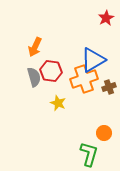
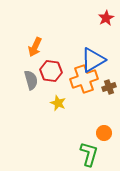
gray semicircle: moved 3 px left, 3 px down
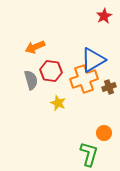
red star: moved 2 px left, 2 px up
orange arrow: rotated 42 degrees clockwise
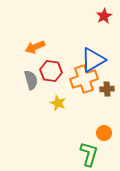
brown cross: moved 2 px left, 2 px down; rotated 16 degrees clockwise
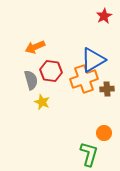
yellow star: moved 16 px left, 1 px up
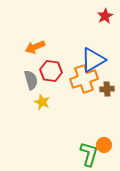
red star: moved 1 px right
orange circle: moved 12 px down
